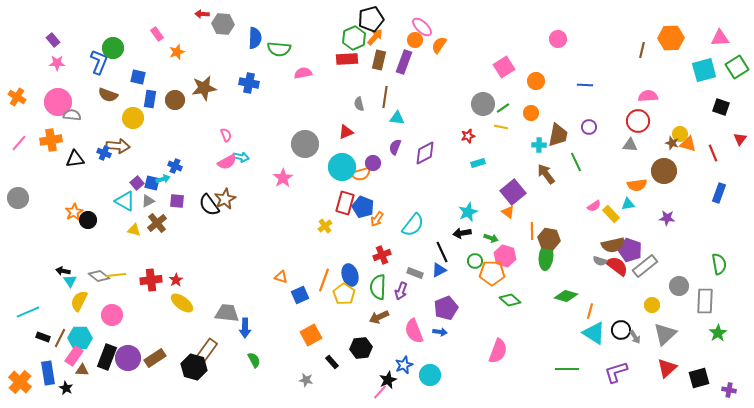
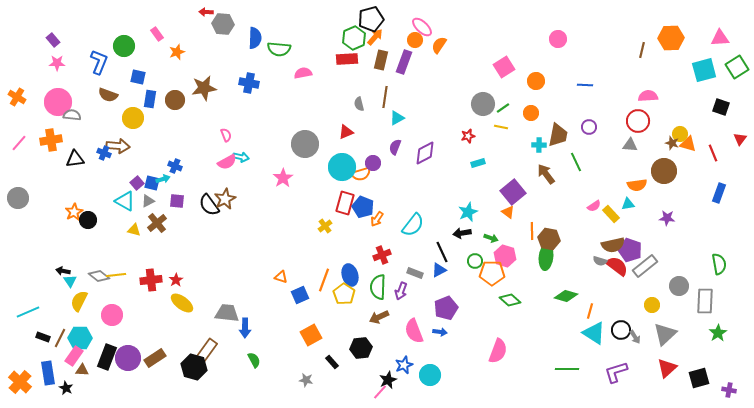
red arrow at (202, 14): moved 4 px right, 2 px up
green circle at (113, 48): moved 11 px right, 2 px up
brown rectangle at (379, 60): moved 2 px right
cyan triangle at (397, 118): rotated 35 degrees counterclockwise
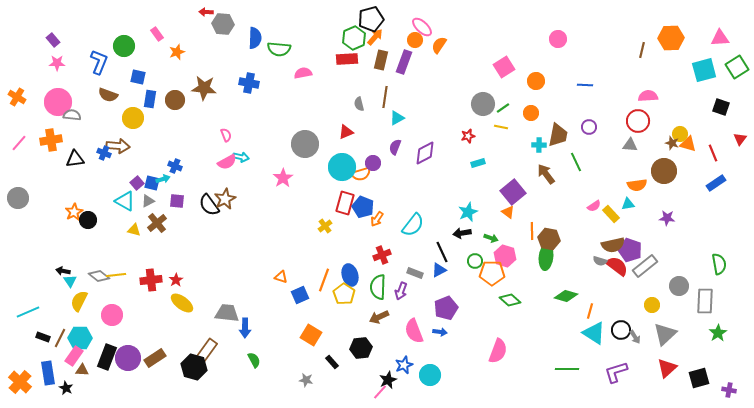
brown star at (204, 88): rotated 15 degrees clockwise
blue rectangle at (719, 193): moved 3 px left, 10 px up; rotated 36 degrees clockwise
orange square at (311, 335): rotated 30 degrees counterclockwise
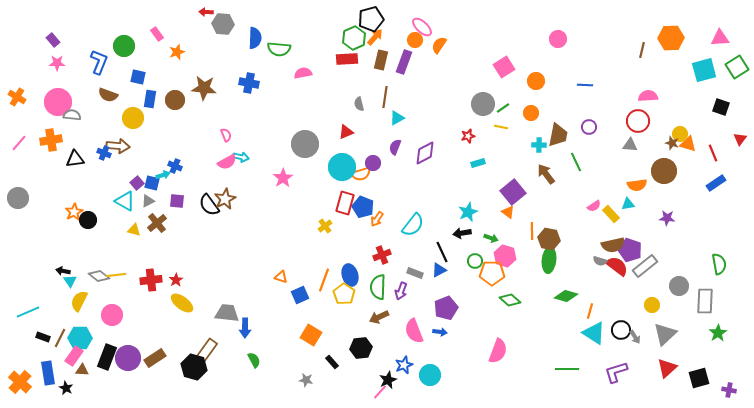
cyan arrow at (163, 179): moved 4 px up
green ellipse at (546, 257): moved 3 px right, 3 px down
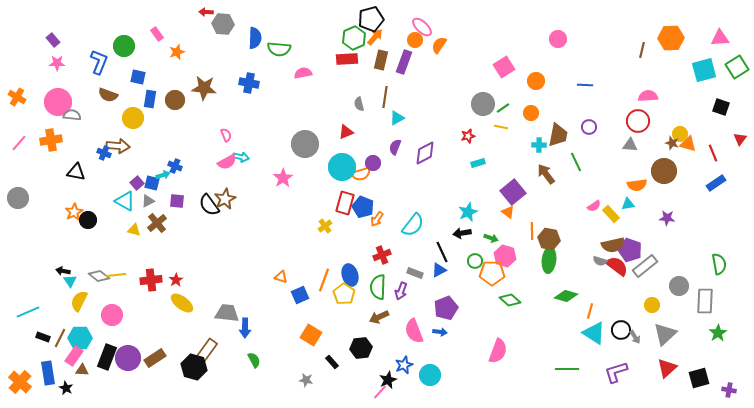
black triangle at (75, 159): moved 1 px right, 13 px down; rotated 18 degrees clockwise
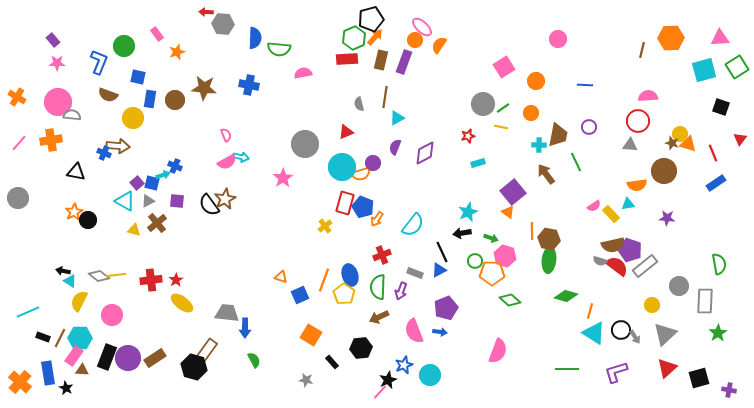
blue cross at (249, 83): moved 2 px down
cyan triangle at (70, 281): rotated 24 degrees counterclockwise
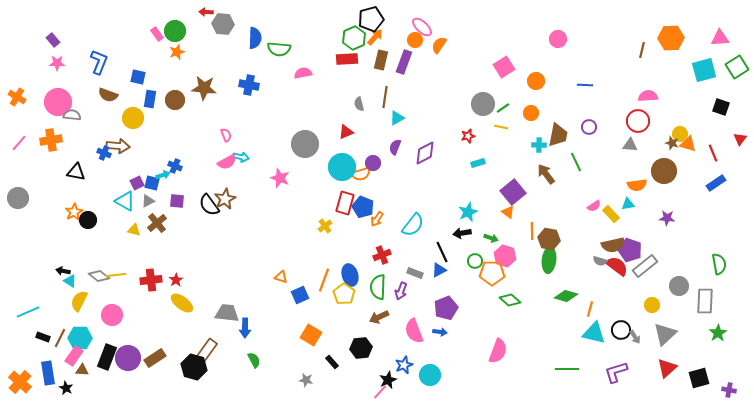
green circle at (124, 46): moved 51 px right, 15 px up
pink star at (283, 178): moved 3 px left; rotated 18 degrees counterclockwise
purple square at (137, 183): rotated 16 degrees clockwise
orange line at (590, 311): moved 2 px up
cyan triangle at (594, 333): rotated 20 degrees counterclockwise
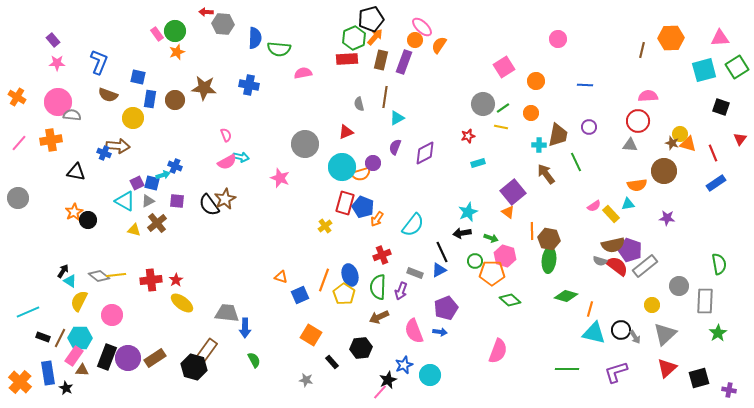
black arrow at (63, 271): rotated 112 degrees clockwise
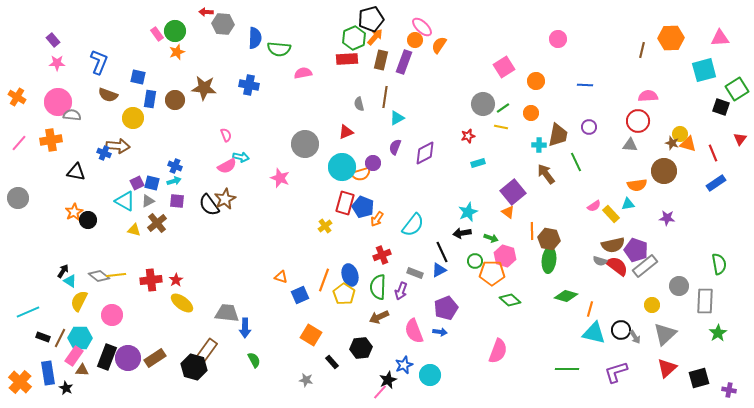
green square at (737, 67): moved 22 px down
pink semicircle at (227, 162): moved 4 px down
cyan arrow at (163, 175): moved 11 px right, 6 px down
purple pentagon at (630, 250): moved 6 px right
